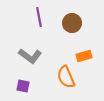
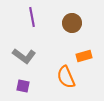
purple line: moved 7 px left
gray L-shape: moved 6 px left
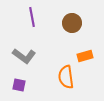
orange rectangle: moved 1 px right
orange semicircle: rotated 15 degrees clockwise
purple square: moved 4 px left, 1 px up
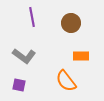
brown circle: moved 1 px left
orange rectangle: moved 4 px left; rotated 14 degrees clockwise
orange semicircle: moved 4 px down; rotated 30 degrees counterclockwise
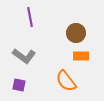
purple line: moved 2 px left
brown circle: moved 5 px right, 10 px down
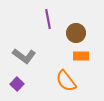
purple line: moved 18 px right, 2 px down
purple square: moved 2 px left, 1 px up; rotated 32 degrees clockwise
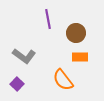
orange rectangle: moved 1 px left, 1 px down
orange semicircle: moved 3 px left, 1 px up
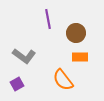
purple square: rotated 16 degrees clockwise
